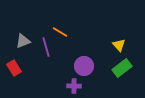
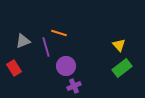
orange line: moved 1 px left, 1 px down; rotated 14 degrees counterclockwise
purple circle: moved 18 px left
purple cross: rotated 24 degrees counterclockwise
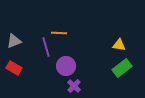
orange line: rotated 14 degrees counterclockwise
gray triangle: moved 9 px left
yellow triangle: rotated 40 degrees counterclockwise
red rectangle: rotated 28 degrees counterclockwise
purple cross: rotated 24 degrees counterclockwise
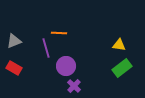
purple line: moved 1 px down
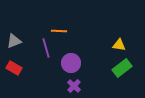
orange line: moved 2 px up
purple circle: moved 5 px right, 3 px up
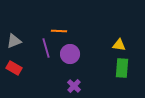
purple circle: moved 1 px left, 9 px up
green rectangle: rotated 48 degrees counterclockwise
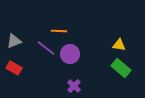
purple line: rotated 36 degrees counterclockwise
green rectangle: moved 1 px left; rotated 54 degrees counterclockwise
